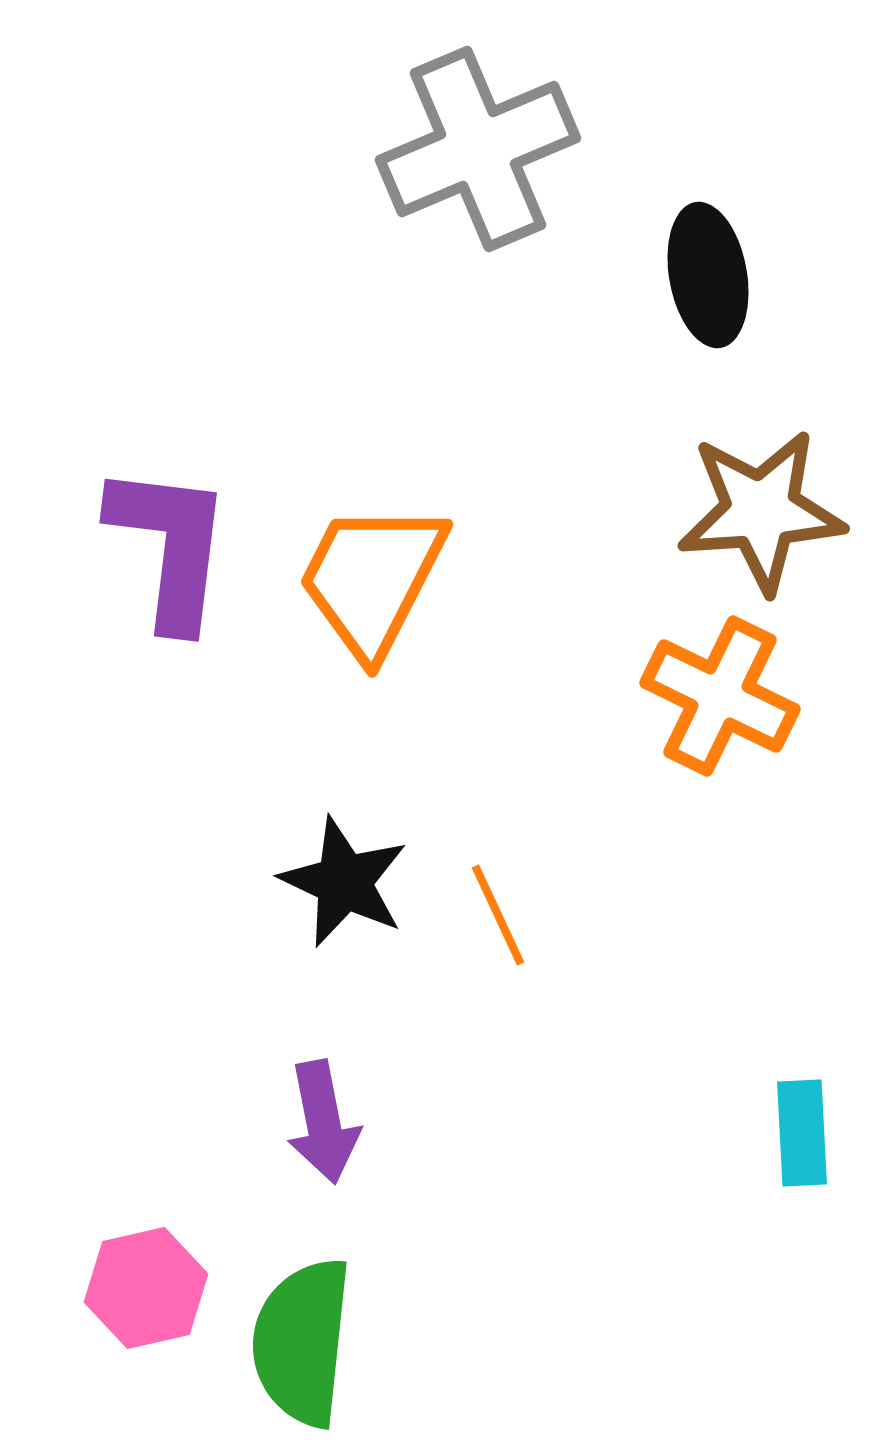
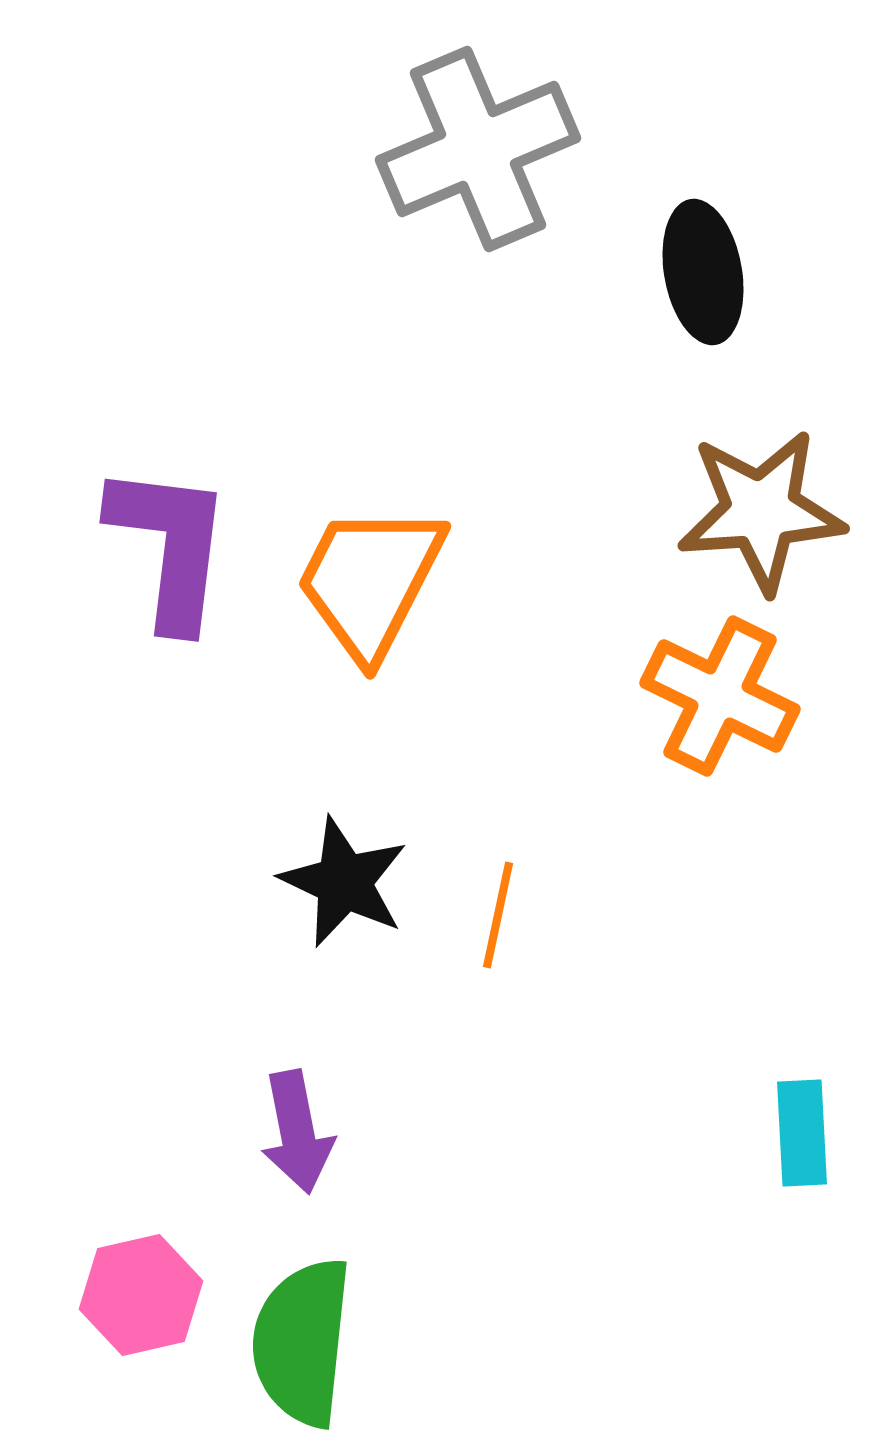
black ellipse: moved 5 px left, 3 px up
orange trapezoid: moved 2 px left, 2 px down
orange line: rotated 37 degrees clockwise
purple arrow: moved 26 px left, 10 px down
pink hexagon: moved 5 px left, 7 px down
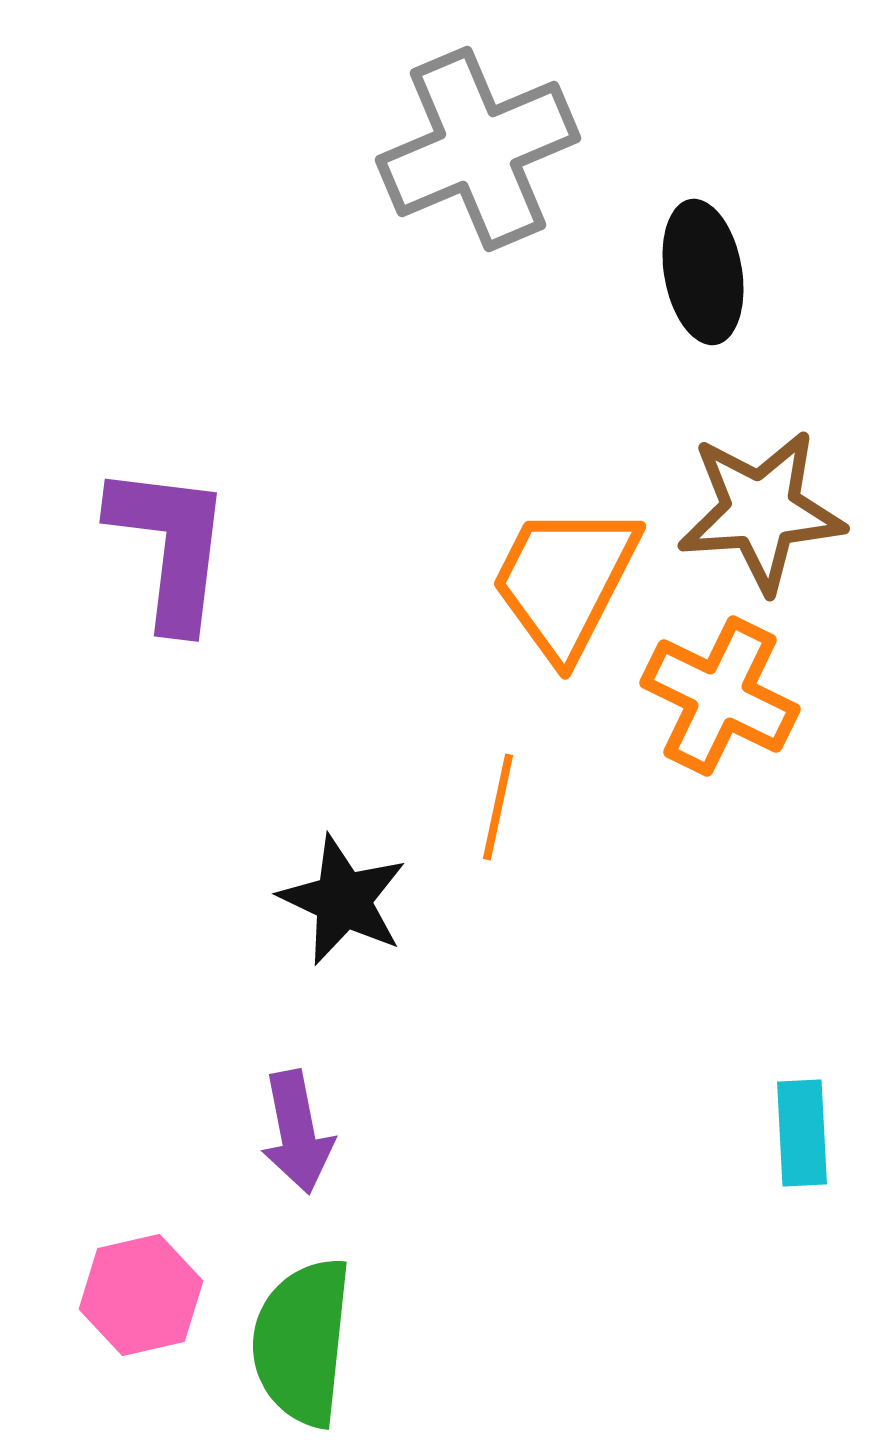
orange trapezoid: moved 195 px right
black star: moved 1 px left, 18 px down
orange line: moved 108 px up
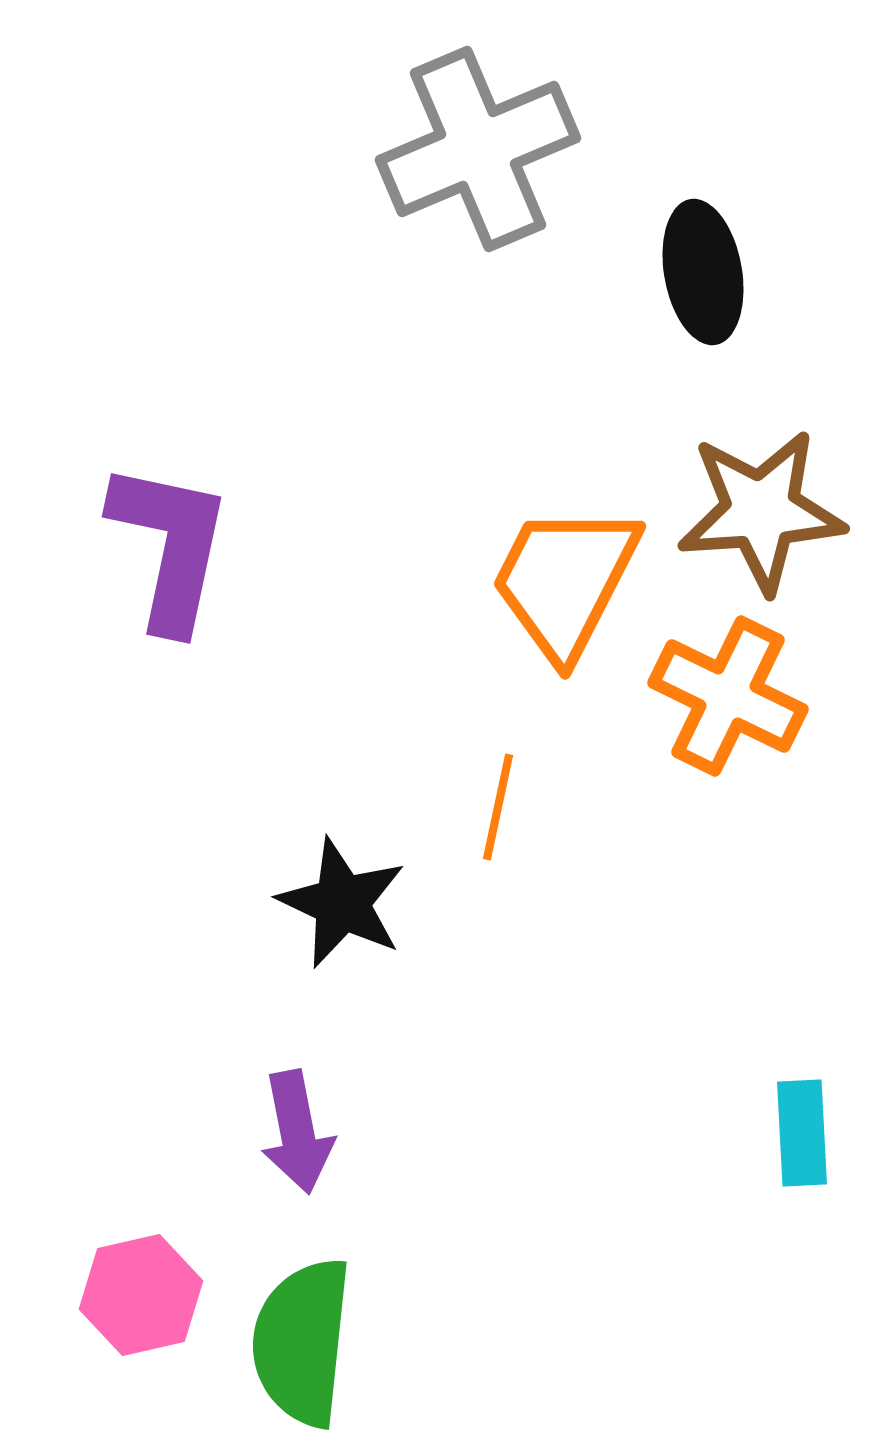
purple L-shape: rotated 5 degrees clockwise
orange cross: moved 8 px right
black star: moved 1 px left, 3 px down
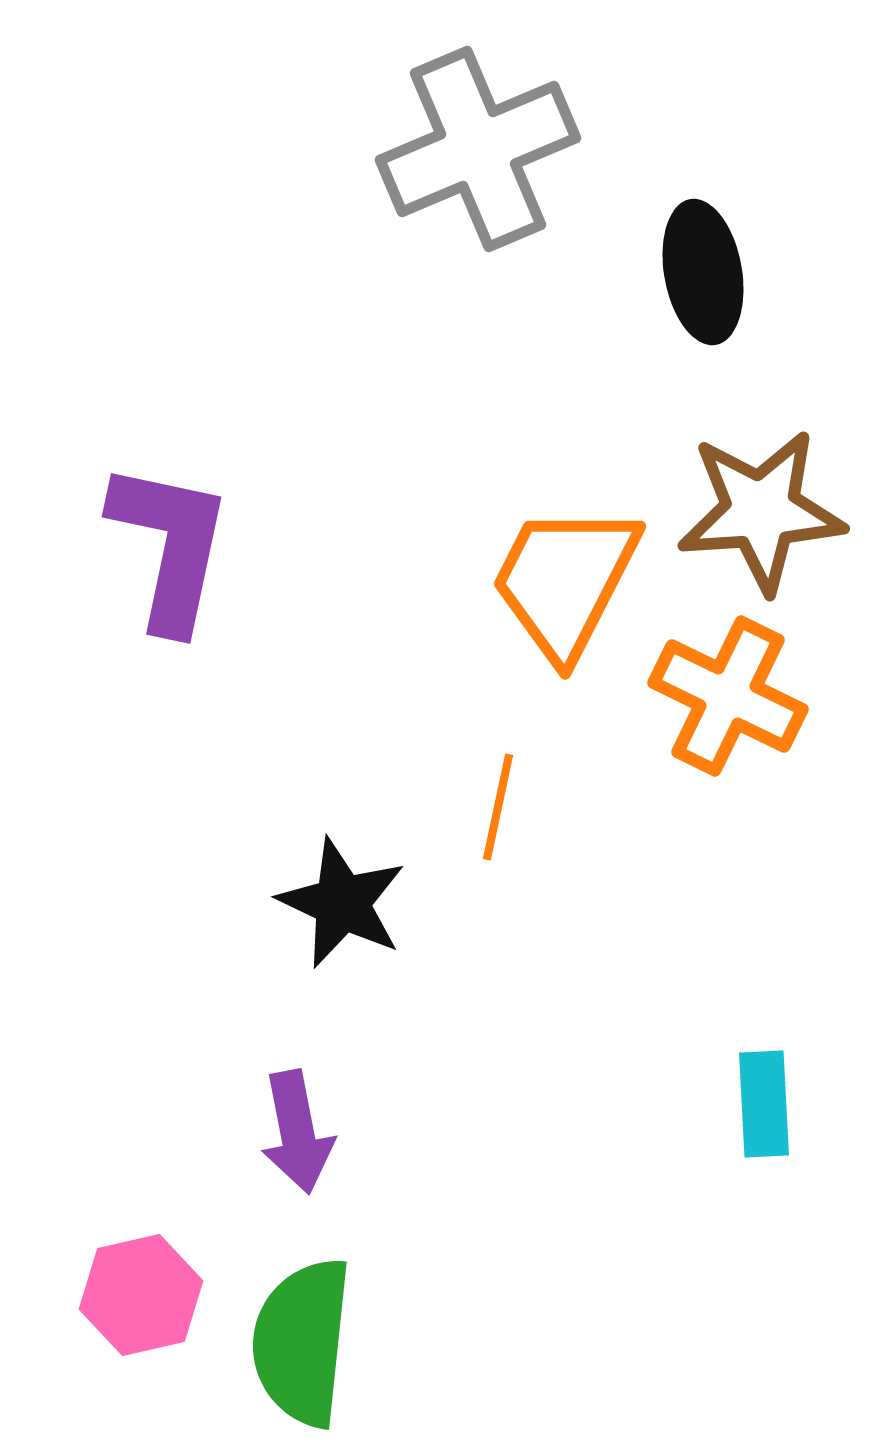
cyan rectangle: moved 38 px left, 29 px up
